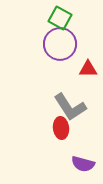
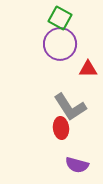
purple semicircle: moved 6 px left, 1 px down
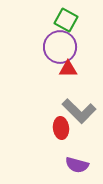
green square: moved 6 px right, 2 px down
purple circle: moved 3 px down
red triangle: moved 20 px left
gray L-shape: moved 9 px right, 4 px down; rotated 12 degrees counterclockwise
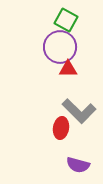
red ellipse: rotated 15 degrees clockwise
purple semicircle: moved 1 px right
